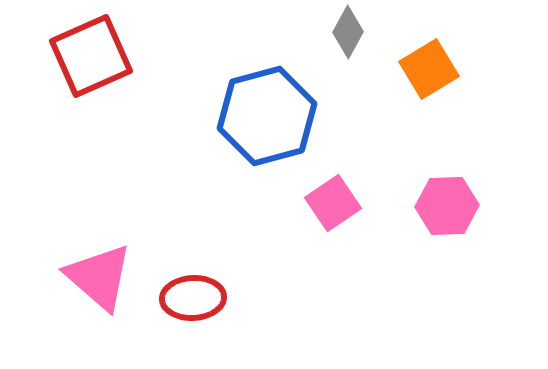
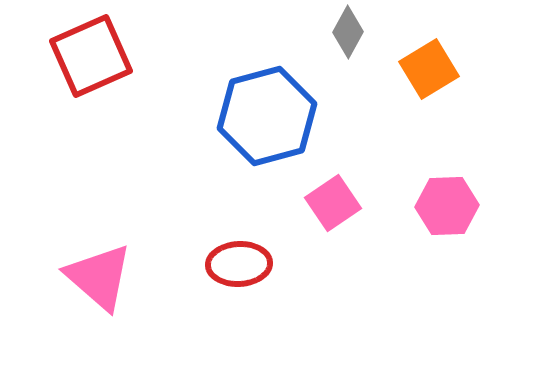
red ellipse: moved 46 px right, 34 px up
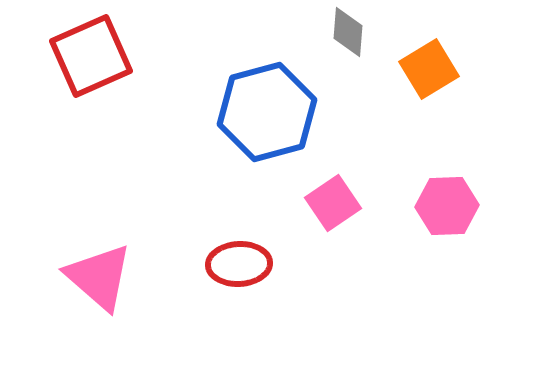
gray diamond: rotated 24 degrees counterclockwise
blue hexagon: moved 4 px up
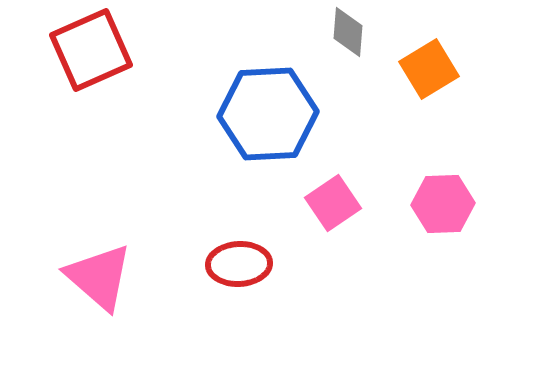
red square: moved 6 px up
blue hexagon: moved 1 px right, 2 px down; rotated 12 degrees clockwise
pink hexagon: moved 4 px left, 2 px up
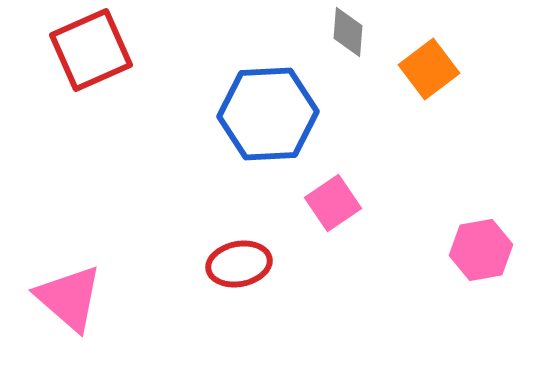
orange square: rotated 6 degrees counterclockwise
pink hexagon: moved 38 px right, 46 px down; rotated 8 degrees counterclockwise
red ellipse: rotated 8 degrees counterclockwise
pink triangle: moved 30 px left, 21 px down
